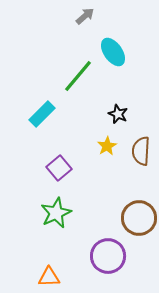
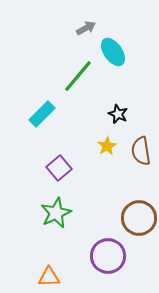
gray arrow: moved 1 px right, 12 px down; rotated 12 degrees clockwise
brown semicircle: rotated 12 degrees counterclockwise
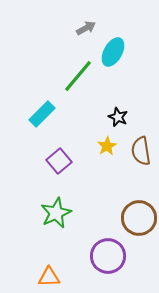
cyan ellipse: rotated 64 degrees clockwise
black star: moved 3 px down
purple square: moved 7 px up
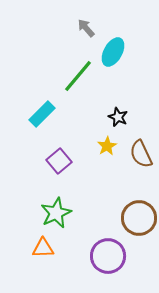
gray arrow: rotated 102 degrees counterclockwise
brown semicircle: moved 3 px down; rotated 16 degrees counterclockwise
orange triangle: moved 6 px left, 29 px up
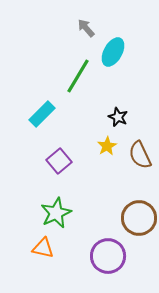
green line: rotated 9 degrees counterclockwise
brown semicircle: moved 1 px left, 1 px down
orange triangle: rotated 15 degrees clockwise
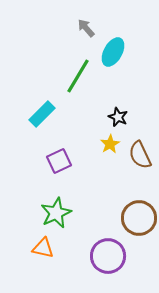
yellow star: moved 3 px right, 2 px up
purple square: rotated 15 degrees clockwise
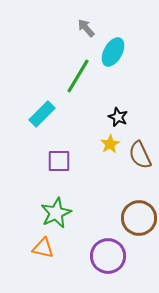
purple square: rotated 25 degrees clockwise
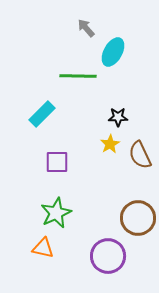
green line: rotated 60 degrees clockwise
black star: rotated 24 degrees counterclockwise
purple square: moved 2 px left, 1 px down
brown circle: moved 1 px left
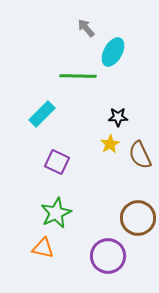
purple square: rotated 25 degrees clockwise
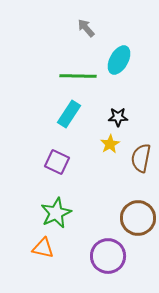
cyan ellipse: moved 6 px right, 8 px down
cyan rectangle: moved 27 px right; rotated 12 degrees counterclockwise
brown semicircle: moved 1 px right, 3 px down; rotated 36 degrees clockwise
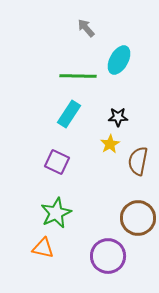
brown semicircle: moved 3 px left, 3 px down
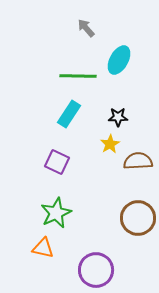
brown semicircle: rotated 76 degrees clockwise
purple circle: moved 12 px left, 14 px down
